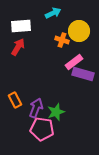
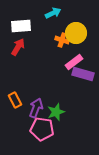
yellow circle: moved 3 px left, 2 px down
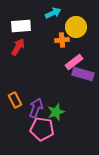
yellow circle: moved 6 px up
orange cross: rotated 24 degrees counterclockwise
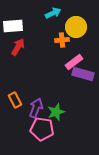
white rectangle: moved 8 px left
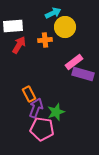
yellow circle: moved 11 px left
orange cross: moved 17 px left
red arrow: moved 1 px right, 2 px up
orange rectangle: moved 14 px right, 6 px up
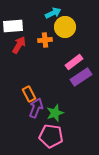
purple rectangle: moved 2 px left, 3 px down; rotated 50 degrees counterclockwise
green star: moved 1 px left, 1 px down
pink pentagon: moved 9 px right, 7 px down
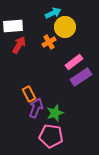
orange cross: moved 4 px right, 2 px down; rotated 24 degrees counterclockwise
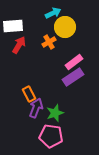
purple rectangle: moved 8 px left
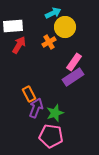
pink rectangle: rotated 18 degrees counterclockwise
